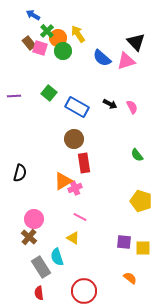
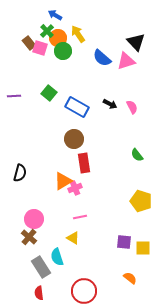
blue arrow: moved 22 px right
pink line: rotated 40 degrees counterclockwise
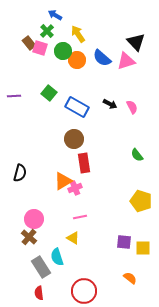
orange circle: moved 19 px right, 22 px down
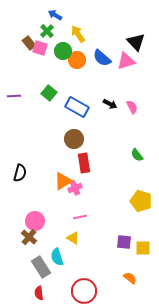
pink circle: moved 1 px right, 2 px down
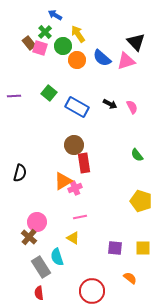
green cross: moved 2 px left, 1 px down
green circle: moved 5 px up
brown circle: moved 6 px down
pink circle: moved 2 px right, 1 px down
purple square: moved 9 px left, 6 px down
red circle: moved 8 px right
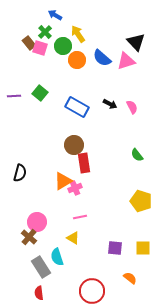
green square: moved 9 px left
